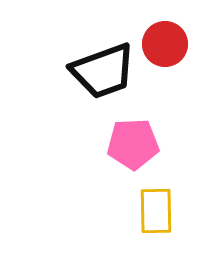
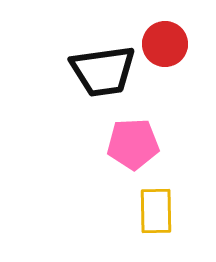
black trapezoid: rotated 12 degrees clockwise
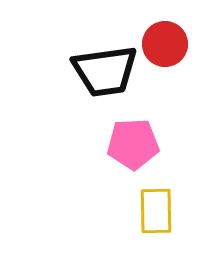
black trapezoid: moved 2 px right
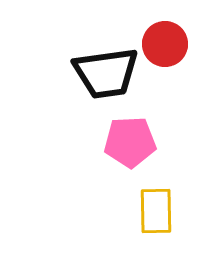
black trapezoid: moved 1 px right, 2 px down
pink pentagon: moved 3 px left, 2 px up
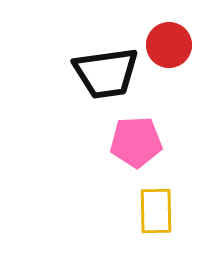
red circle: moved 4 px right, 1 px down
pink pentagon: moved 6 px right
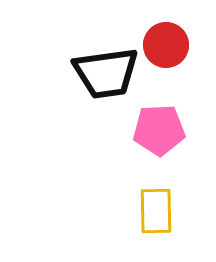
red circle: moved 3 px left
pink pentagon: moved 23 px right, 12 px up
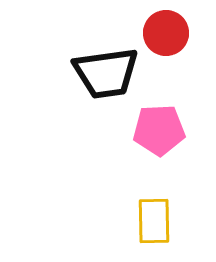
red circle: moved 12 px up
yellow rectangle: moved 2 px left, 10 px down
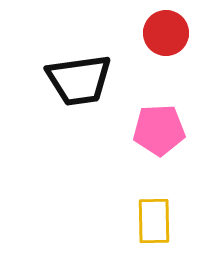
black trapezoid: moved 27 px left, 7 px down
